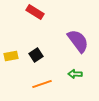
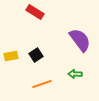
purple semicircle: moved 2 px right, 1 px up
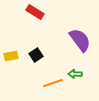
orange line: moved 11 px right, 1 px up
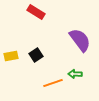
red rectangle: moved 1 px right
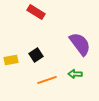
purple semicircle: moved 4 px down
yellow rectangle: moved 4 px down
orange line: moved 6 px left, 3 px up
